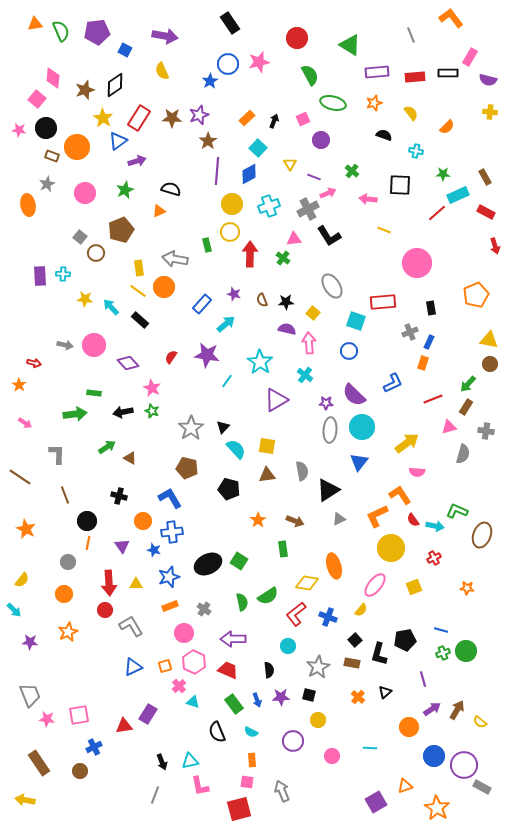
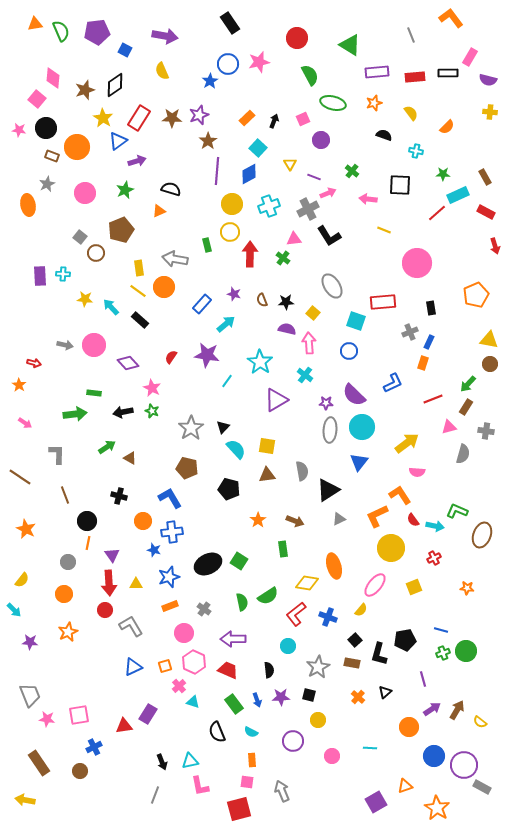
purple triangle at (122, 546): moved 10 px left, 9 px down
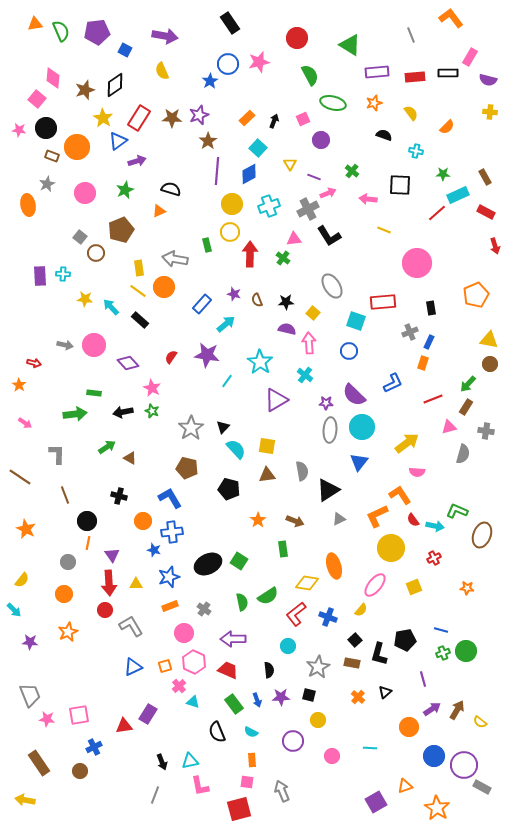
brown semicircle at (262, 300): moved 5 px left
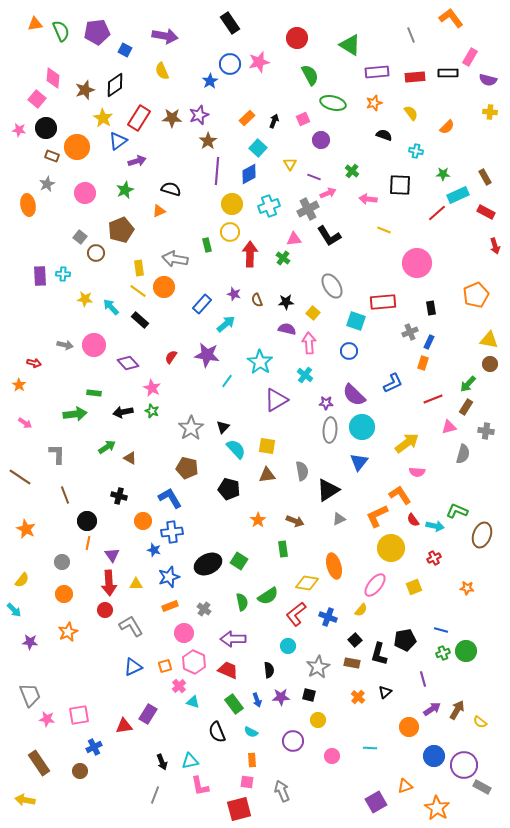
blue circle at (228, 64): moved 2 px right
gray circle at (68, 562): moved 6 px left
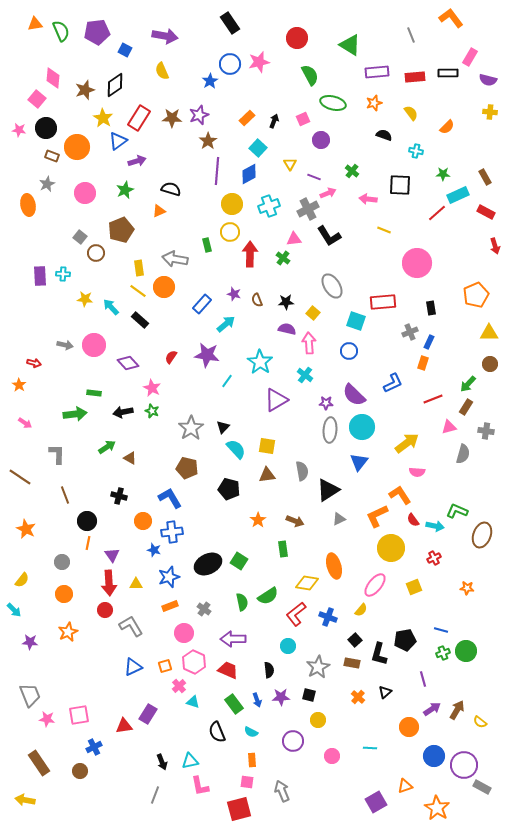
yellow triangle at (489, 340): moved 7 px up; rotated 12 degrees counterclockwise
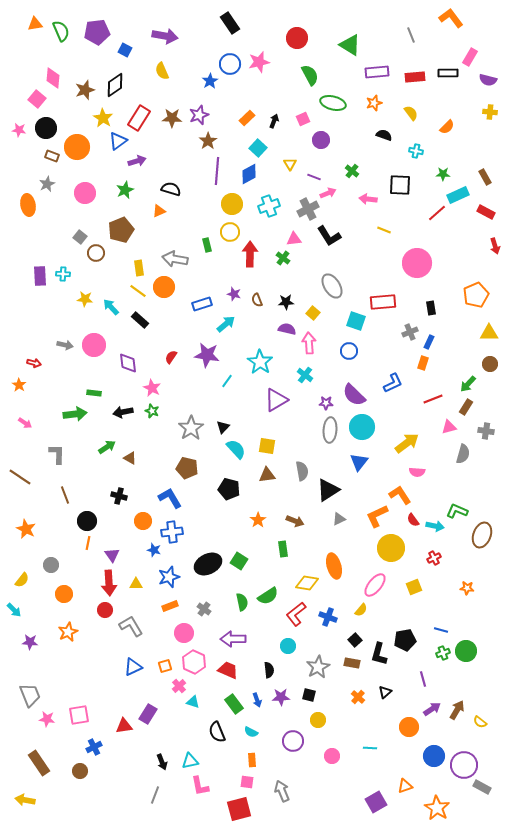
blue rectangle at (202, 304): rotated 30 degrees clockwise
purple diamond at (128, 363): rotated 35 degrees clockwise
gray circle at (62, 562): moved 11 px left, 3 px down
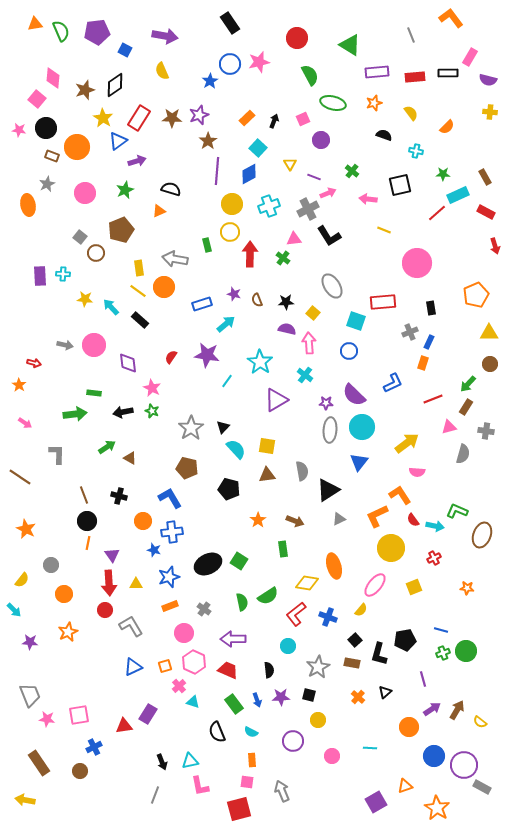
black square at (400, 185): rotated 15 degrees counterclockwise
brown line at (65, 495): moved 19 px right
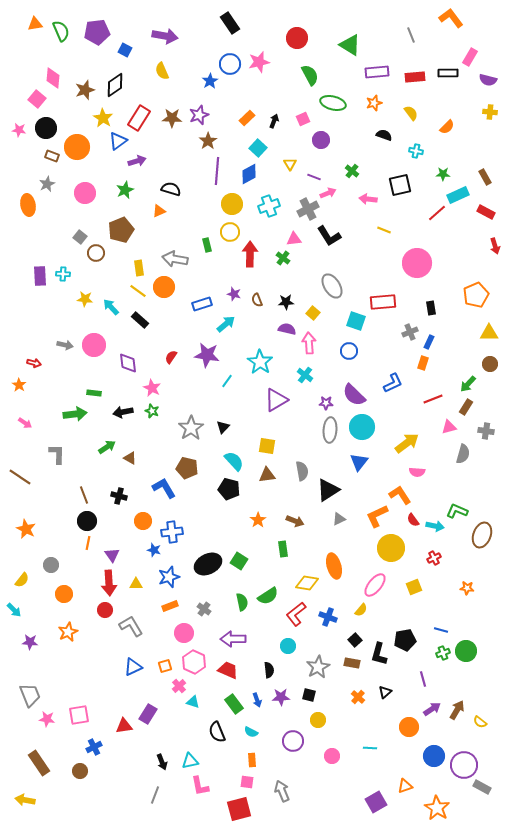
cyan semicircle at (236, 449): moved 2 px left, 12 px down
blue L-shape at (170, 498): moved 6 px left, 10 px up
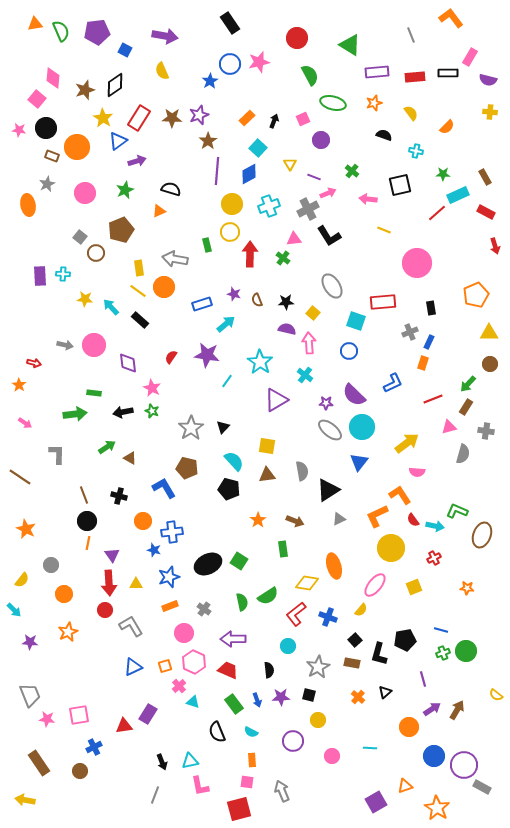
gray ellipse at (330, 430): rotated 55 degrees counterclockwise
yellow semicircle at (480, 722): moved 16 px right, 27 px up
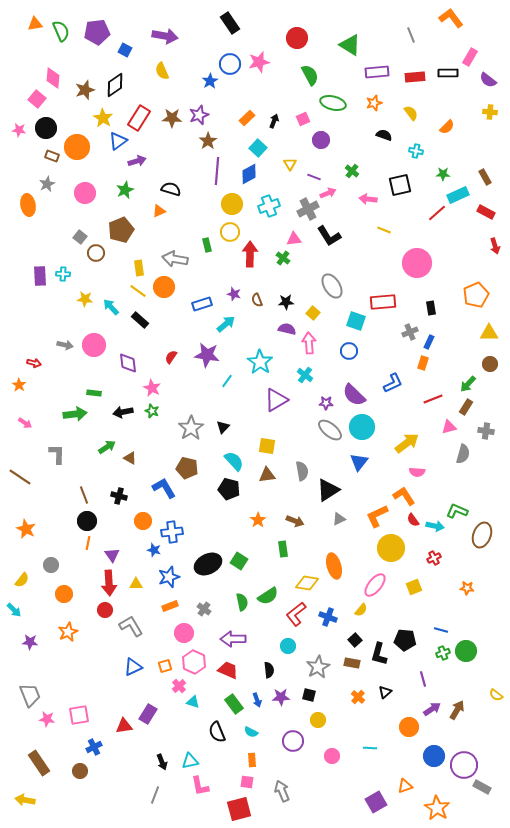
purple semicircle at (488, 80): rotated 24 degrees clockwise
orange L-shape at (400, 495): moved 4 px right, 1 px down
black pentagon at (405, 640): rotated 15 degrees clockwise
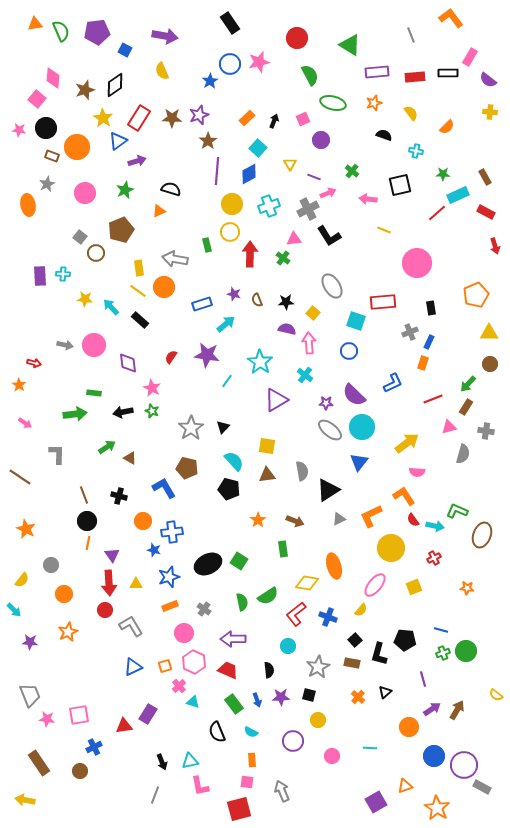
orange L-shape at (377, 516): moved 6 px left
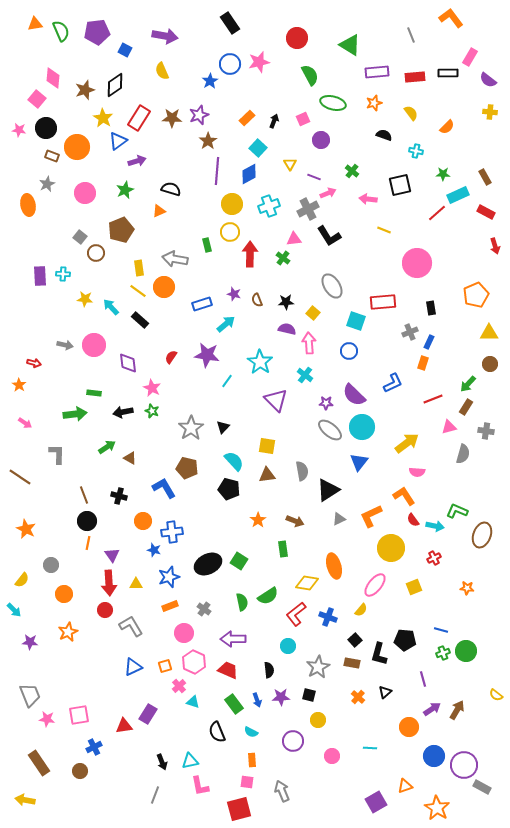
purple triangle at (276, 400): rotated 45 degrees counterclockwise
